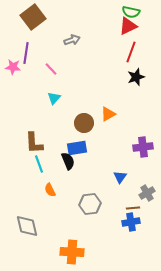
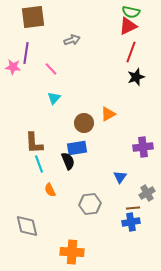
brown square: rotated 30 degrees clockwise
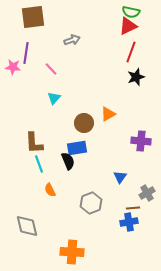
purple cross: moved 2 px left, 6 px up; rotated 12 degrees clockwise
gray hexagon: moved 1 px right, 1 px up; rotated 15 degrees counterclockwise
blue cross: moved 2 px left
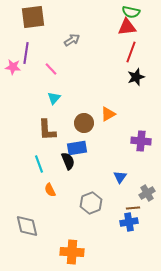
red triangle: moved 1 px left, 1 px down; rotated 18 degrees clockwise
gray arrow: rotated 14 degrees counterclockwise
brown L-shape: moved 13 px right, 13 px up
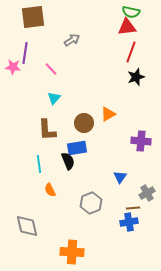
purple line: moved 1 px left
cyan line: rotated 12 degrees clockwise
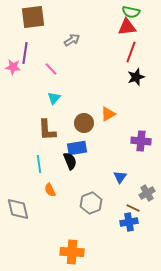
black semicircle: moved 2 px right
brown line: rotated 32 degrees clockwise
gray diamond: moved 9 px left, 17 px up
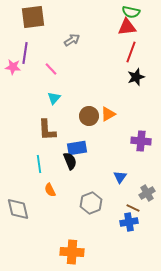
brown circle: moved 5 px right, 7 px up
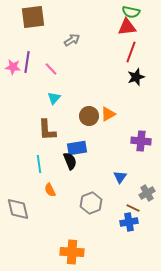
purple line: moved 2 px right, 9 px down
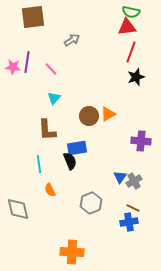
gray cross: moved 13 px left, 12 px up
